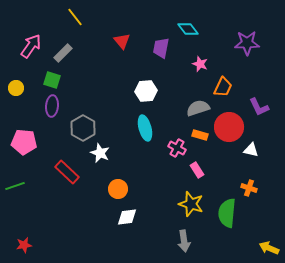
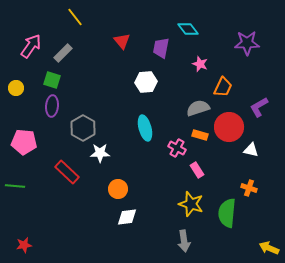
white hexagon: moved 9 px up
purple L-shape: rotated 85 degrees clockwise
white star: rotated 24 degrees counterclockwise
green line: rotated 24 degrees clockwise
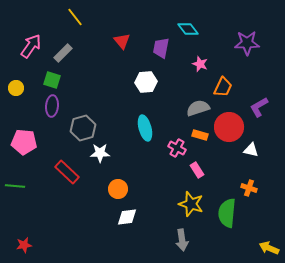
gray hexagon: rotated 15 degrees clockwise
gray arrow: moved 2 px left, 1 px up
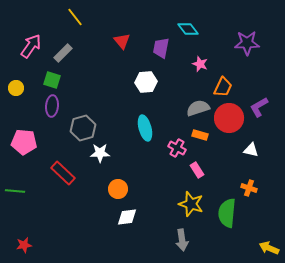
red circle: moved 9 px up
red rectangle: moved 4 px left, 1 px down
green line: moved 5 px down
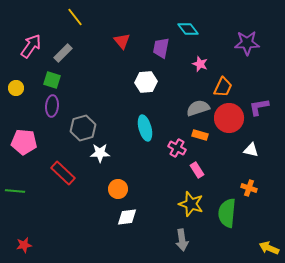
purple L-shape: rotated 20 degrees clockwise
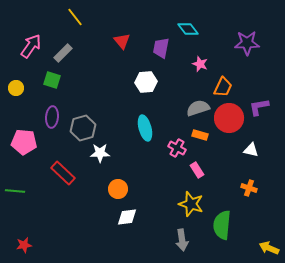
purple ellipse: moved 11 px down
green semicircle: moved 5 px left, 12 px down
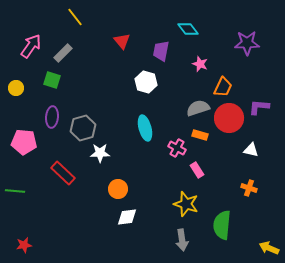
purple trapezoid: moved 3 px down
white hexagon: rotated 20 degrees clockwise
purple L-shape: rotated 15 degrees clockwise
yellow star: moved 5 px left
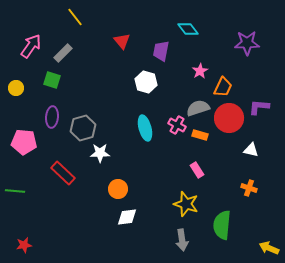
pink star: moved 7 px down; rotated 21 degrees clockwise
pink cross: moved 23 px up
